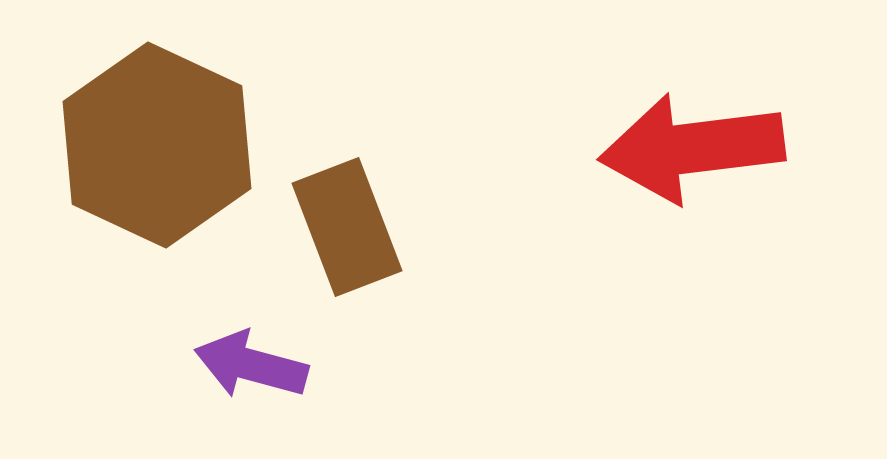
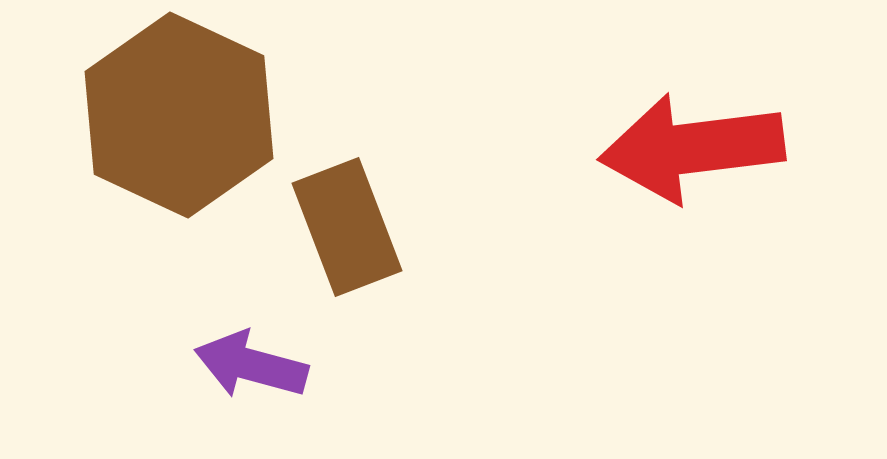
brown hexagon: moved 22 px right, 30 px up
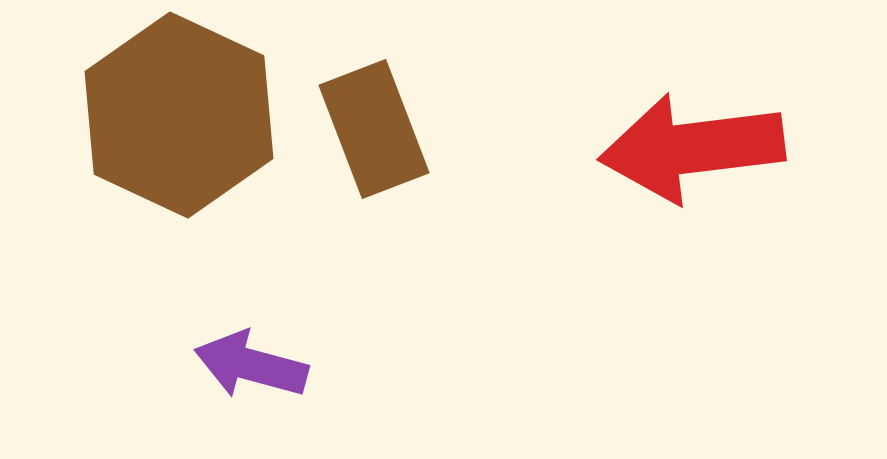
brown rectangle: moved 27 px right, 98 px up
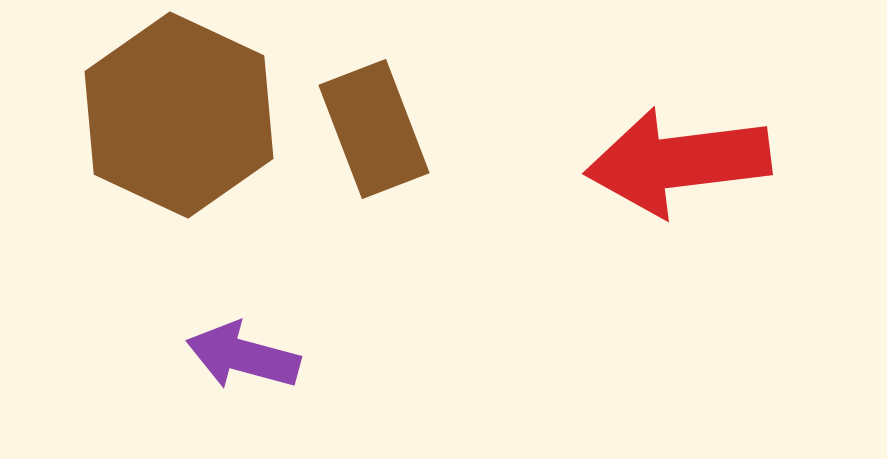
red arrow: moved 14 px left, 14 px down
purple arrow: moved 8 px left, 9 px up
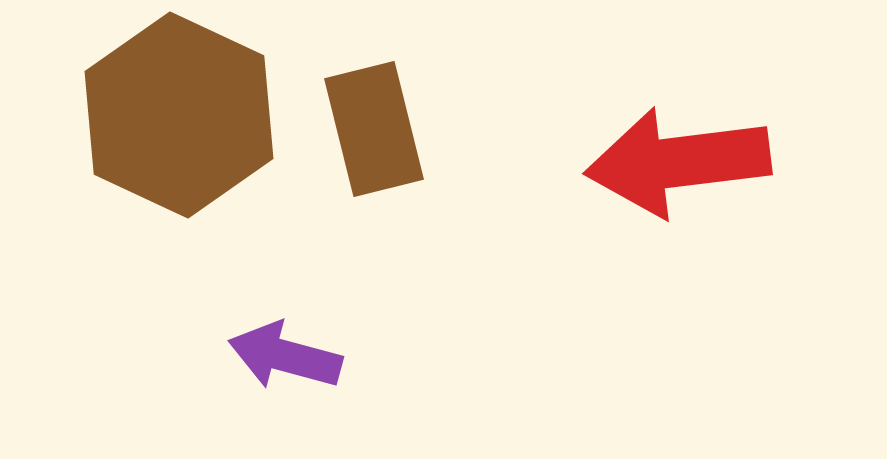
brown rectangle: rotated 7 degrees clockwise
purple arrow: moved 42 px right
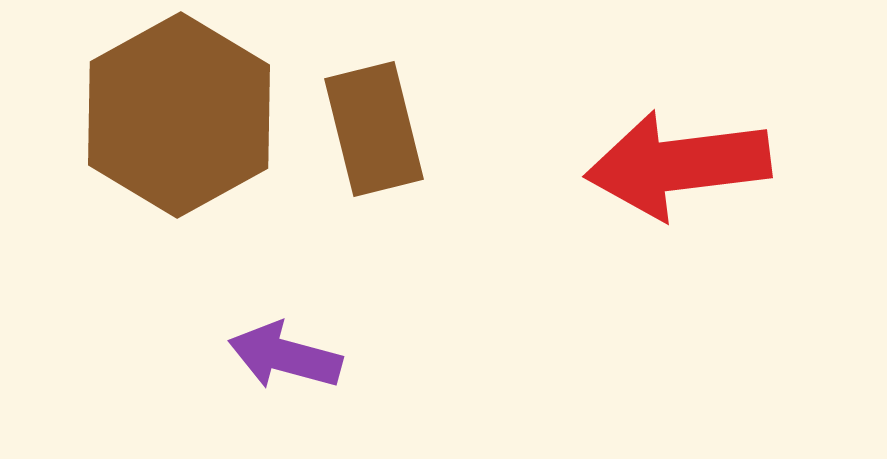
brown hexagon: rotated 6 degrees clockwise
red arrow: moved 3 px down
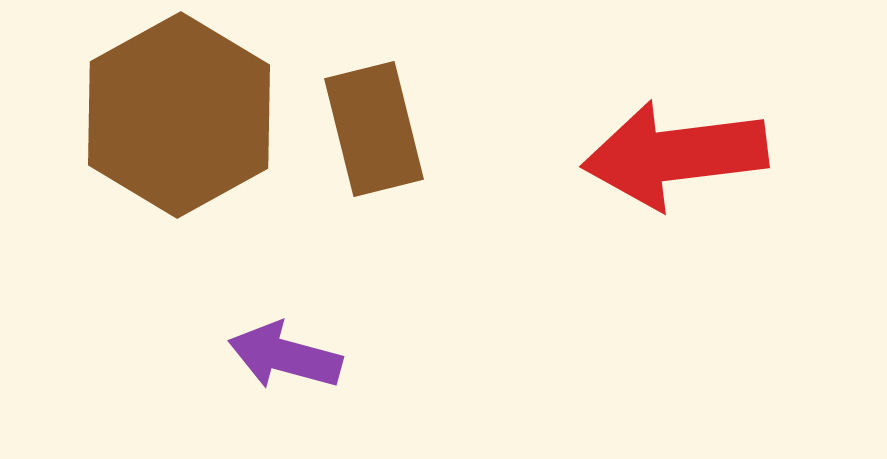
red arrow: moved 3 px left, 10 px up
